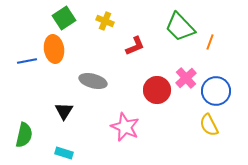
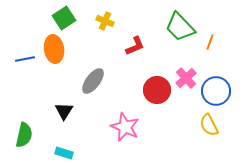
blue line: moved 2 px left, 2 px up
gray ellipse: rotated 68 degrees counterclockwise
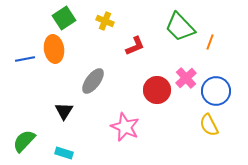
green semicircle: moved 6 px down; rotated 150 degrees counterclockwise
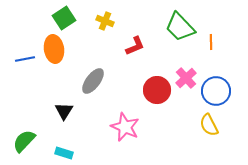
orange line: moved 1 px right; rotated 21 degrees counterclockwise
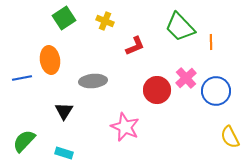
orange ellipse: moved 4 px left, 11 px down
blue line: moved 3 px left, 19 px down
gray ellipse: rotated 48 degrees clockwise
yellow semicircle: moved 21 px right, 12 px down
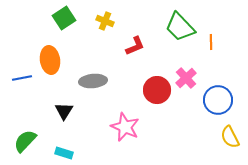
blue circle: moved 2 px right, 9 px down
green semicircle: moved 1 px right
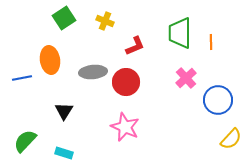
green trapezoid: moved 6 px down; rotated 44 degrees clockwise
gray ellipse: moved 9 px up
red circle: moved 31 px left, 8 px up
yellow semicircle: moved 1 px right, 2 px down; rotated 110 degrees counterclockwise
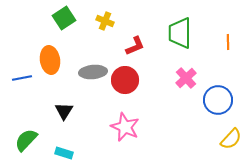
orange line: moved 17 px right
red circle: moved 1 px left, 2 px up
green semicircle: moved 1 px right, 1 px up
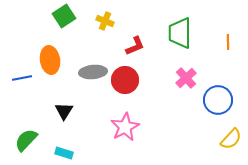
green square: moved 2 px up
pink star: rotated 20 degrees clockwise
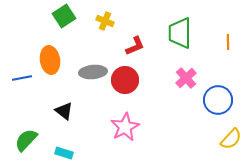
black triangle: rotated 24 degrees counterclockwise
